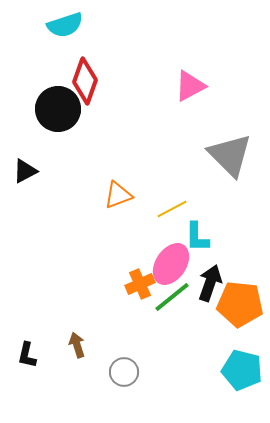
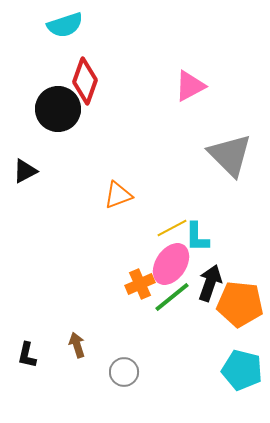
yellow line: moved 19 px down
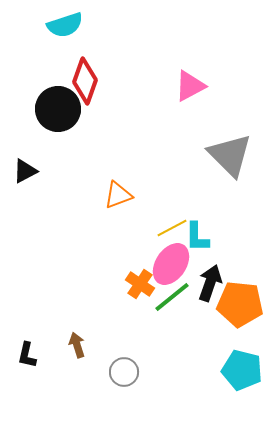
orange cross: rotated 32 degrees counterclockwise
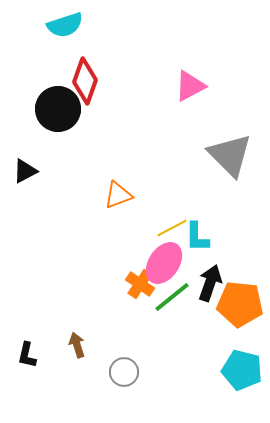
pink ellipse: moved 7 px left, 1 px up
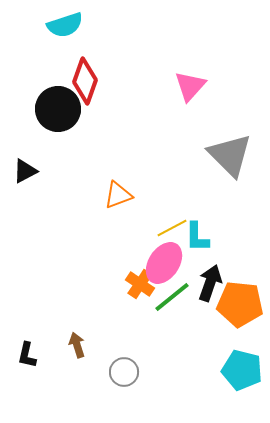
pink triangle: rotated 20 degrees counterclockwise
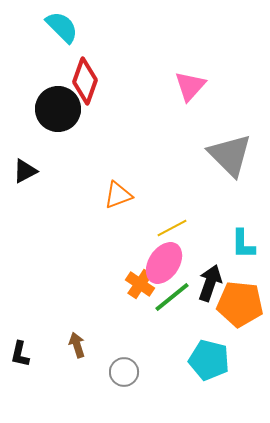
cyan semicircle: moved 3 px left, 2 px down; rotated 117 degrees counterclockwise
cyan L-shape: moved 46 px right, 7 px down
black L-shape: moved 7 px left, 1 px up
cyan pentagon: moved 33 px left, 10 px up
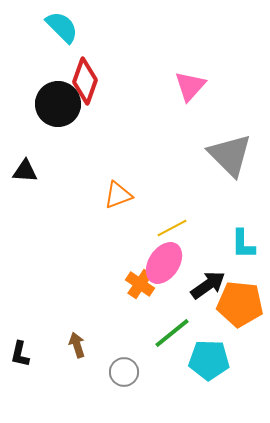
black circle: moved 5 px up
black triangle: rotated 32 degrees clockwise
black arrow: moved 2 px left, 2 px down; rotated 36 degrees clockwise
green line: moved 36 px down
cyan pentagon: rotated 12 degrees counterclockwise
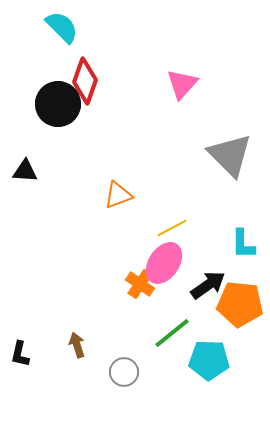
pink triangle: moved 8 px left, 2 px up
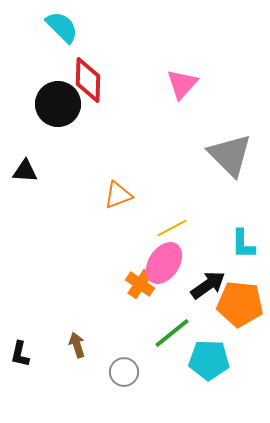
red diamond: moved 3 px right, 1 px up; rotated 18 degrees counterclockwise
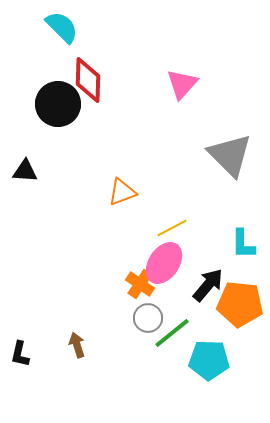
orange triangle: moved 4 px right, 3 px up
black arrow: rotated 15 degrees counterclockwise
gray circle: moved 24 px right, 54 px up
